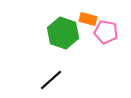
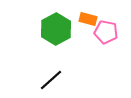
green hexagon: moved 7 px left, 4 px up; rotated 12 degrees clockwise
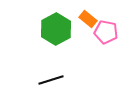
orange rectangle: rotated 24 degrees clockwise
black line: rotated 25 degrees clockwise
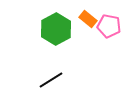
pink pentagon: moved 3 px right, 6 px up
black line: rotated 15 degrees counterclockwise
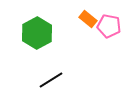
green hexagon: moved 19 px left, 4 px down
